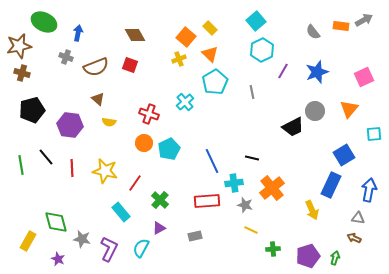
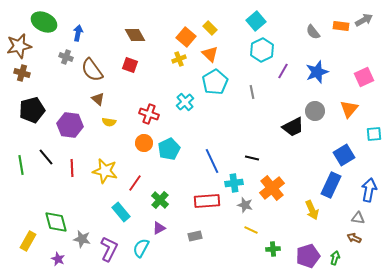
brown semicircle at (96, 67): moved 4 px left, 3 px down; rotated 75 degrees clockwise
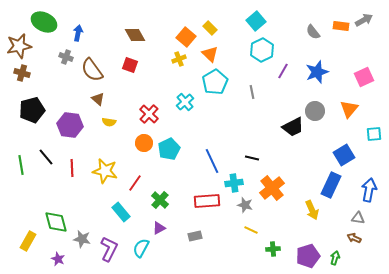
red cross at (149, 114): rotated 24 degrees clockwise
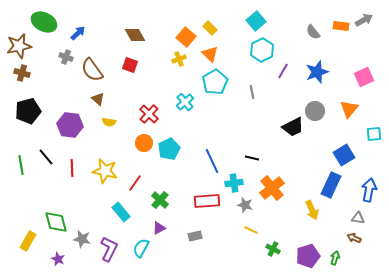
blue arrow at (78, 33): rotated 35 degrees clockwise
black pentagon at (32, 110): moved 4 px left, 1 px down
green cross at (273, 249): rotated 32 degrees clockwise
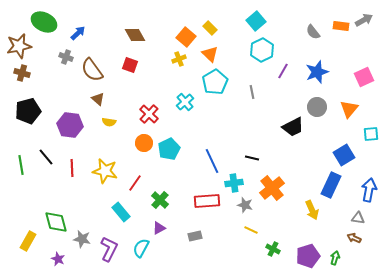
gray circle at (315, 111): moved 2 px right, 4 px up
cyan square at (374, 134): moved 3 px left
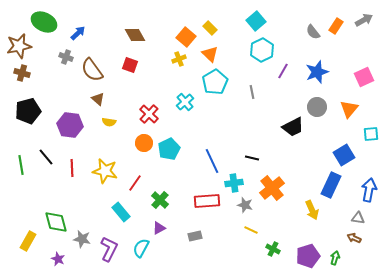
orange rectangle at (341, 26): moved 5 px left; rotated 63 degrees counterclockwise
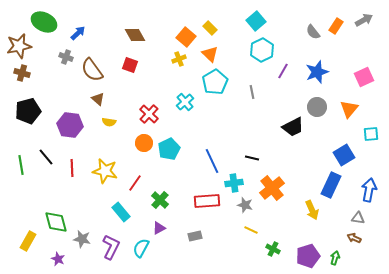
purple L-shape at (109, 249): moved 2 px right, 2 px up
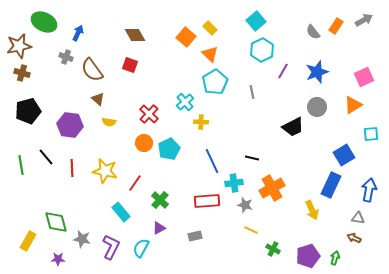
blue arrow at (78, 33): rotated 21 degrees counterclockwise
yellow cross at (179, 59): moved 22 px right, 63 px down; rotated 24 degrees clockwise
orange triangle at (349, 109): moved 4 px right, 4 px up; rotated 18 degrees clockwise
orange cross at (272, 188): rotated 10 degrees clockwise
purple star at (58, 259): rotated 24 degrees counterclockwise
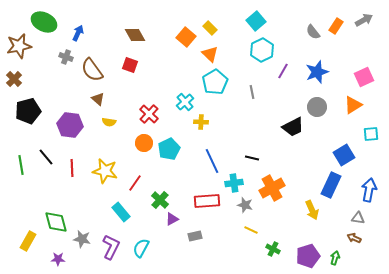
brown cross at (22, 73): moved 8 px left, 6 px down; rotated 28 degrees clockwise
purple triangle at (159, 228): moved 13 px right, 9 px up
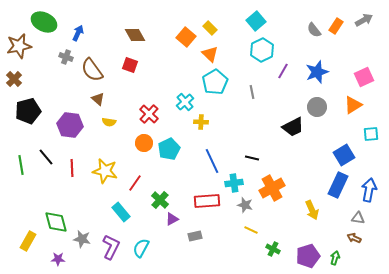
gray semicircle at (313, 32): moved 1 px right, 2 px up
blue rectangle at (331, 185): moved 7 px right
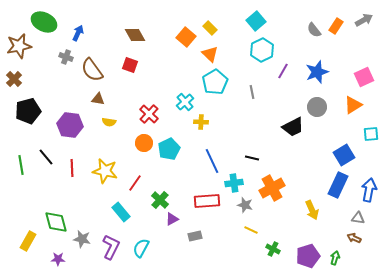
brown triangle at (98, 99): rotated 32 degrees counterclockwise
